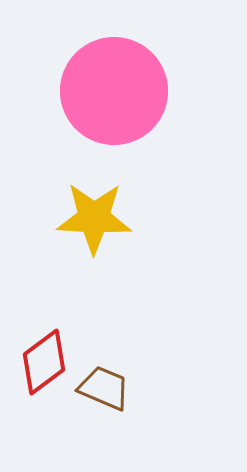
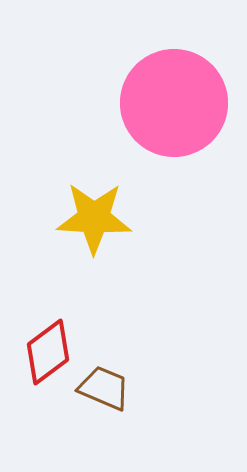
pink circle: moved 60 px right, 12 px down
red diamond: moved 4 px right, 10 px up
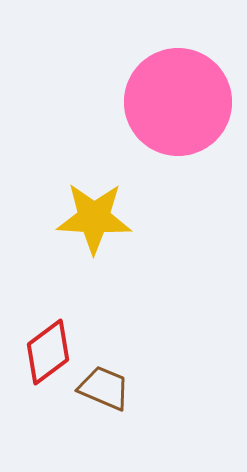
pink circle: moved 4 px right, 1 px up
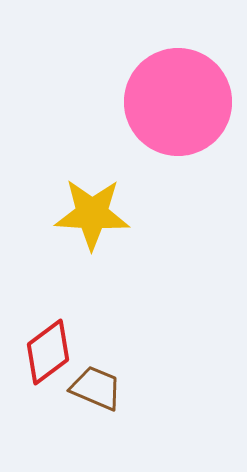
yellow star: moved 2 px left, 4 px up
brown trapezoid: moved 8 px left
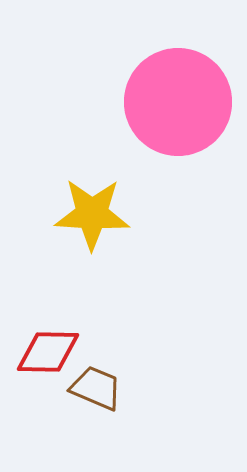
red diamond: rotated 38 degrees clockwise
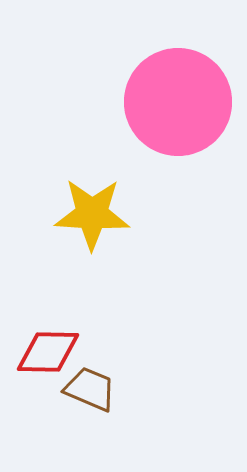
brown trapezoid: moved 6 px left, 1 px down
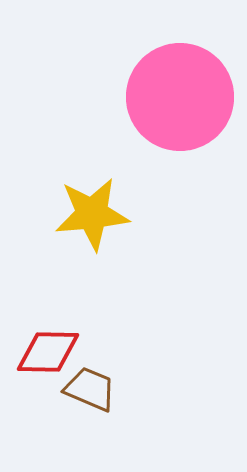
pink circle: moved 2 px right, 5 px up
yellow star: rotated 8 degrees counterclockwise
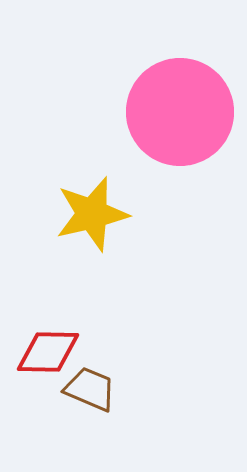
pink circle: moved 15 px down
yellow star: rotated 8 degrees counterclockwise
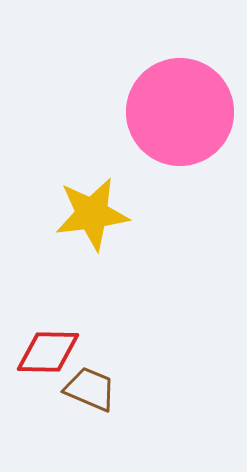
yellow star: rotated 6 degrees clockwise
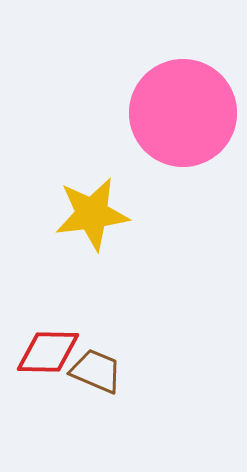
pink circle: moved 3 px right, 1 px down
brown trapezoid: moved 6 px right, 18 px up
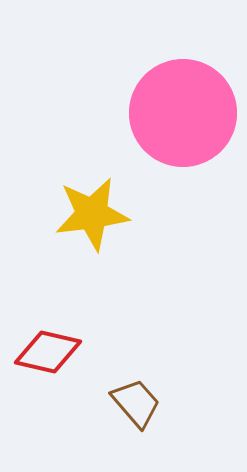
red diamond: rotated 12 degrees clockwise
brown trapezoid: moved 40 px right, 32 px down; rotated 26 degrees clockwise
